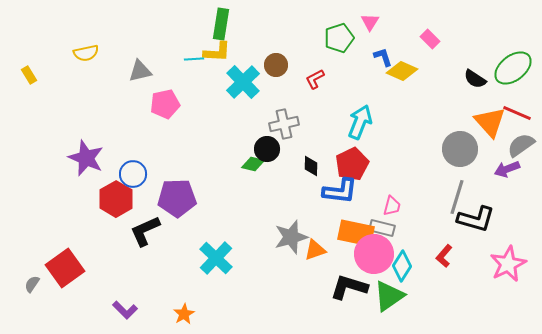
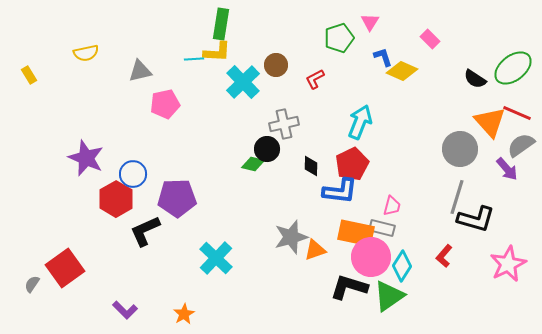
purple arrow at (507, 169): rotated 110 degrees counterclockwise
pink circle at (374, 254): moved 3 px left, 3 px down
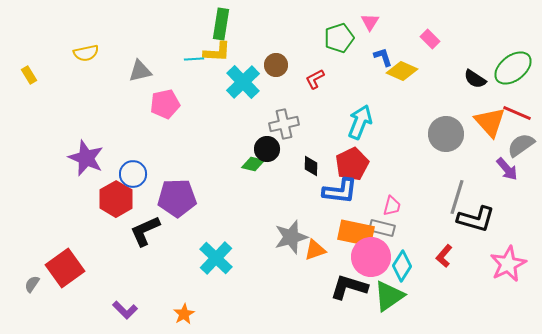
gray circle at (460, 149): moved 14 px left, 15 px up
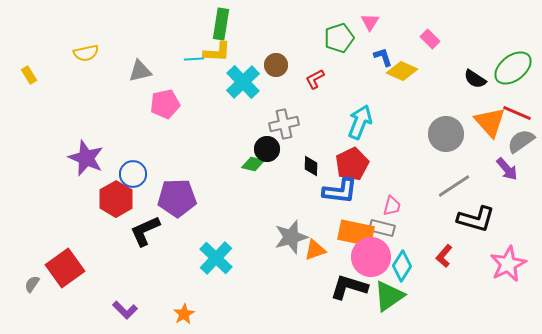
gray semicircle at (521, 145): moved 4 px up
gray line at (457, 197): moved 3 px left, 11 px up; rotated 40 degrees clockwise
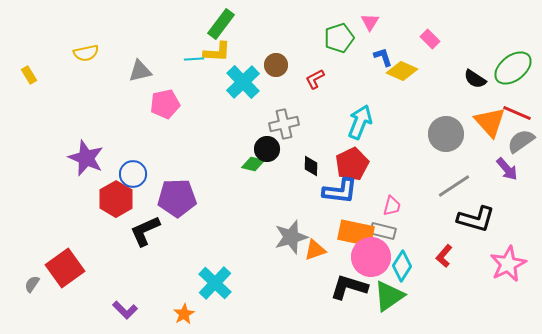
green rectangle at (221, 24): rotated 28 degrees clockwise
gray rectangle at (382, 228): moved 1 px right, 3 px down
cyan cross at (216, 258): moved 1 px left, 25 px down
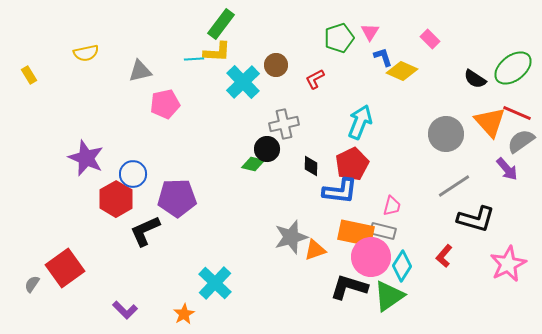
pink triangle at (370, 22): moved 10 px down
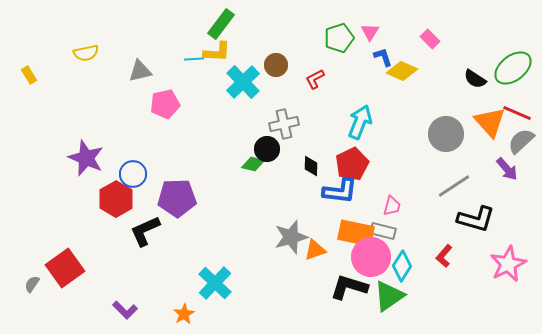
gray semicircle at (521, 141): rotated 8 degrees counterclockwise
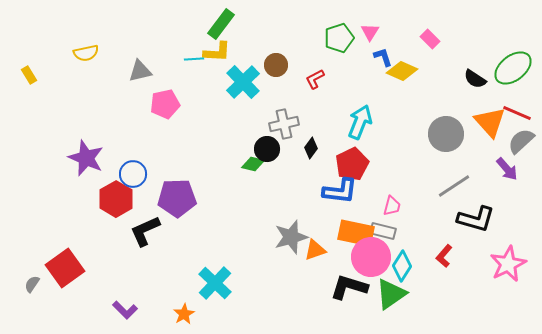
black diamond at (311, 166): moved 18 px up; rotated 35 degrees clockwise
green triangle at (389, 296): moved 2 px right, 2 px up
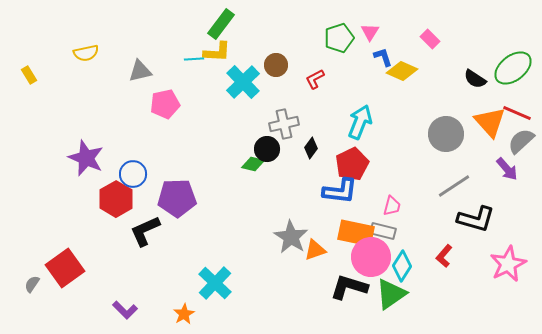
gray star at (291, 237): rotated 24 degrees counterclockwise
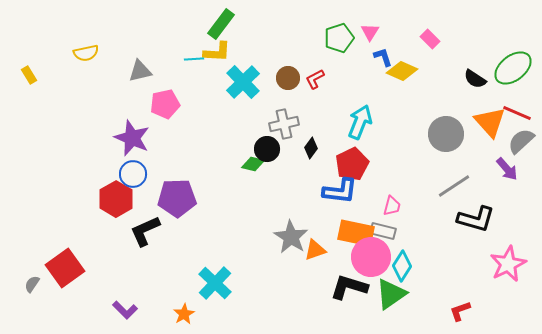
brown circle at (276, 65): moved 12 px right, 13 px down
purple star at (86, 158): moved 46 px right, 20 px up
red L-shape at (444, 256): moved 16 px right, 55 px down; rotated 30 degrees clockwise
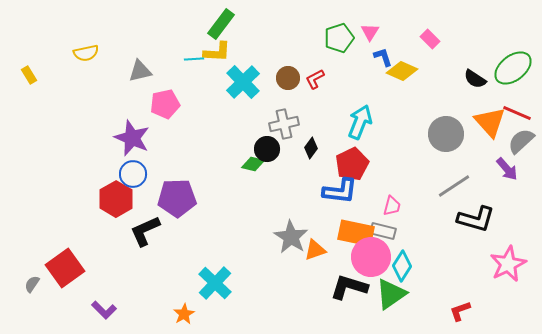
purple L-shape at (125, 310): moved 21 px left
